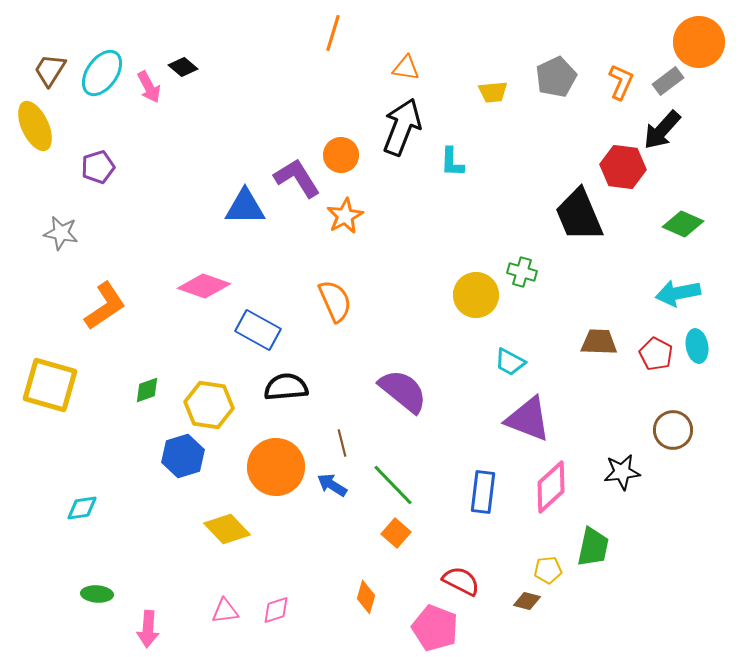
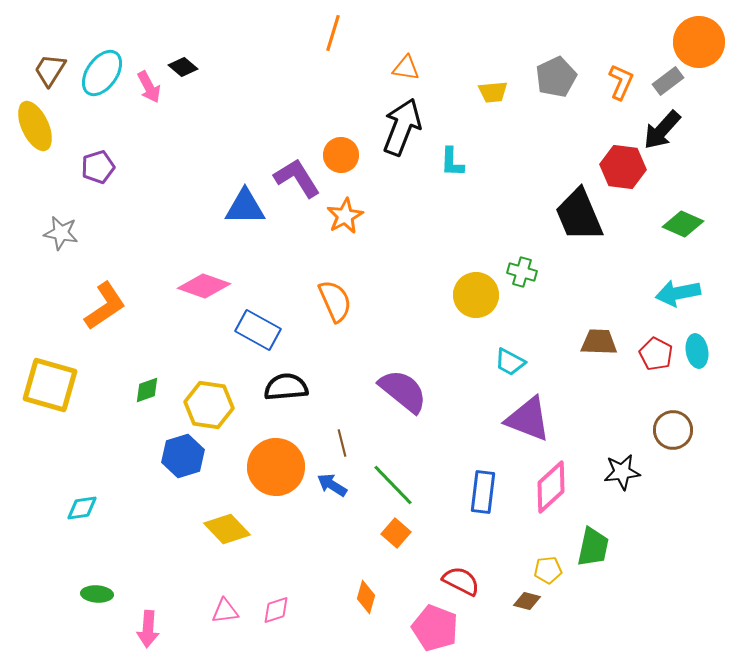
cyan ellipse at (697, 346): moved 5 px down
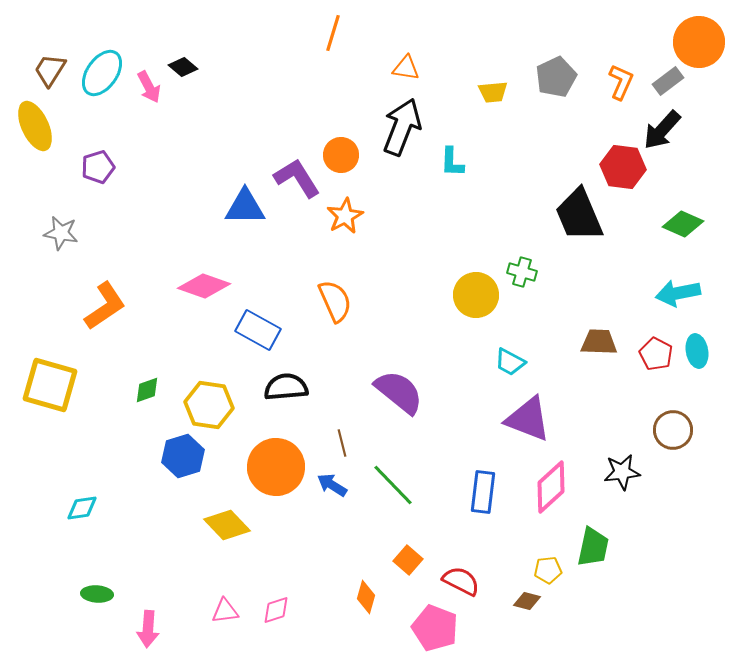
purple semicircle at (403, 391): moved 4 px left, 1 px down
yellow diamond at (227, 529): moved 4 px up
orange square at (396, 533): moved 12 px right, 27 px down
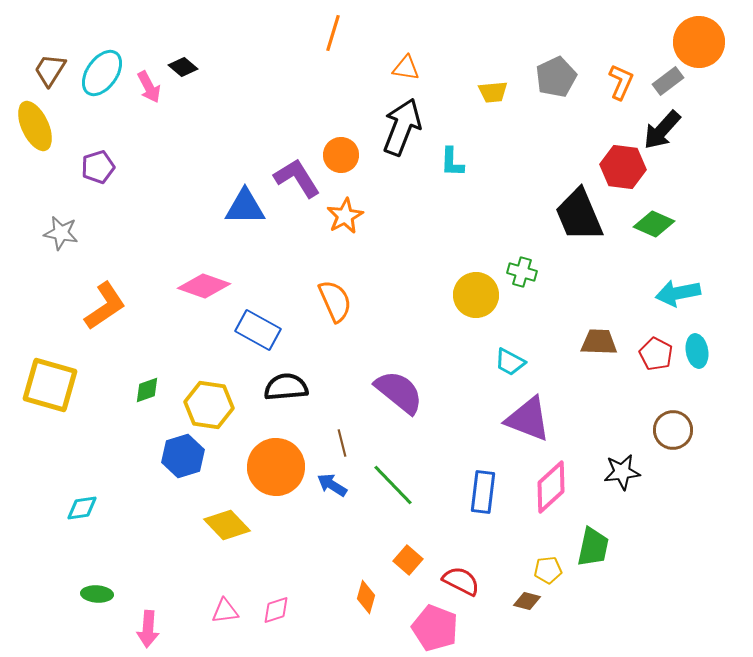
green diamond at (683, 224): moved 29 px left
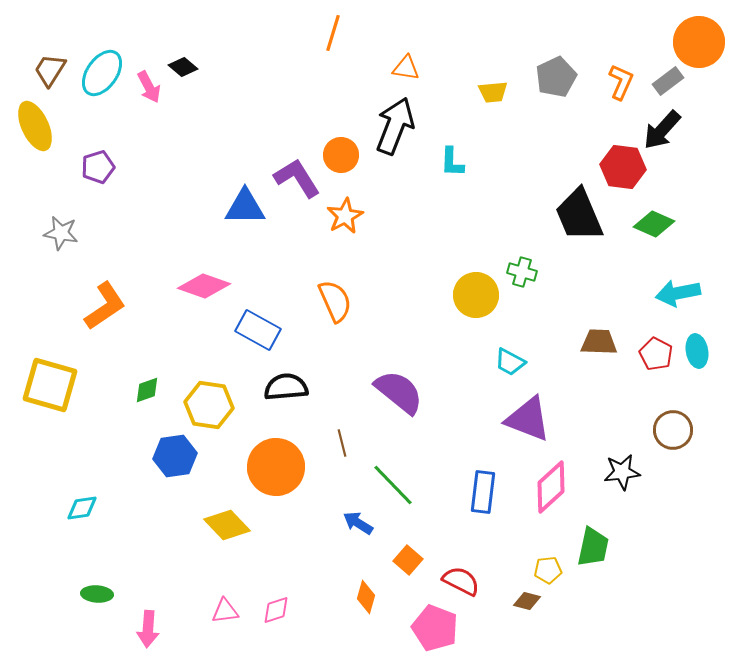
black arrow at (402, 127): moved 7 px left, 1 px up
blue hexagon at (183, 456): moved 8 px left; rotated 9 degrees clockwise
blue arrow at (332, 485): moved 26 px right, 38 px down
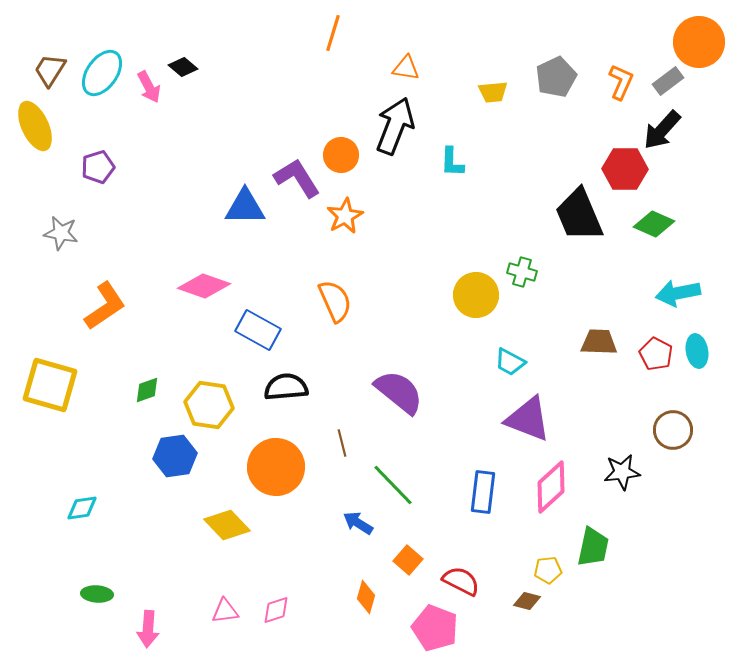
red hexagon at (623, 167): moved 2 px right, 2 px down; rotated 6 degrees counterclockwise
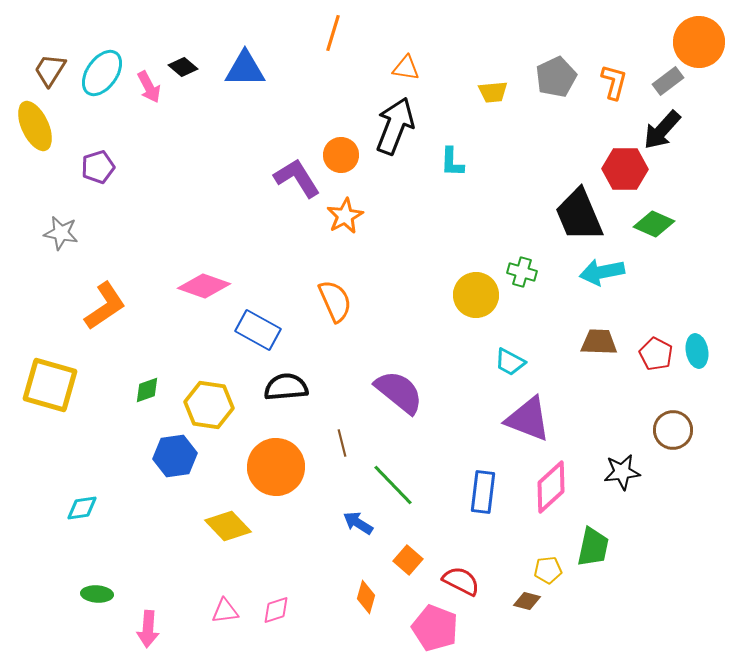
orange L-shape at (621, 82): moved 7 px left; rotated 9 degrees counterclockwise
blue triangle at (245, 207): moved 138 px up
cyan arrow at (678, 293): moved 76 px left, 21 px up
yellow diamond at (227, 525): moved 1 px right, 1 px down
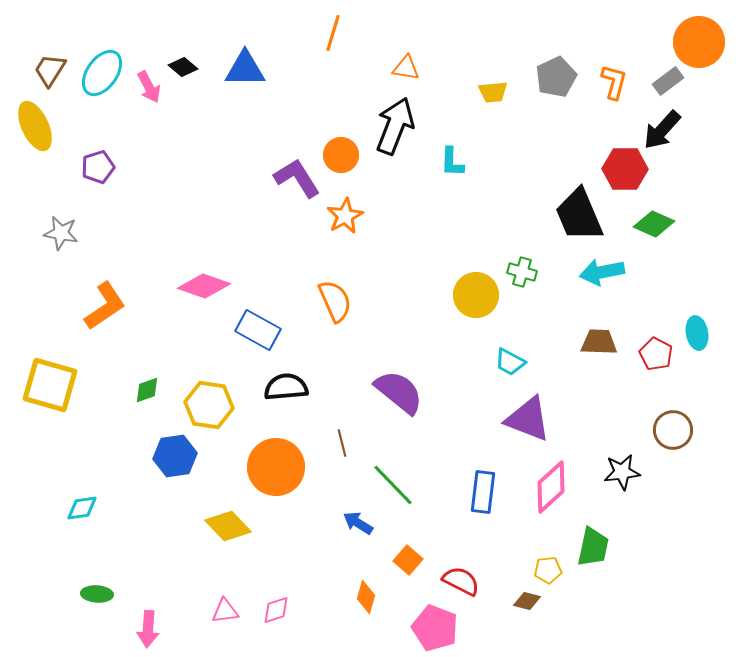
cyan ellipse at (697, 351): moved 18 px up
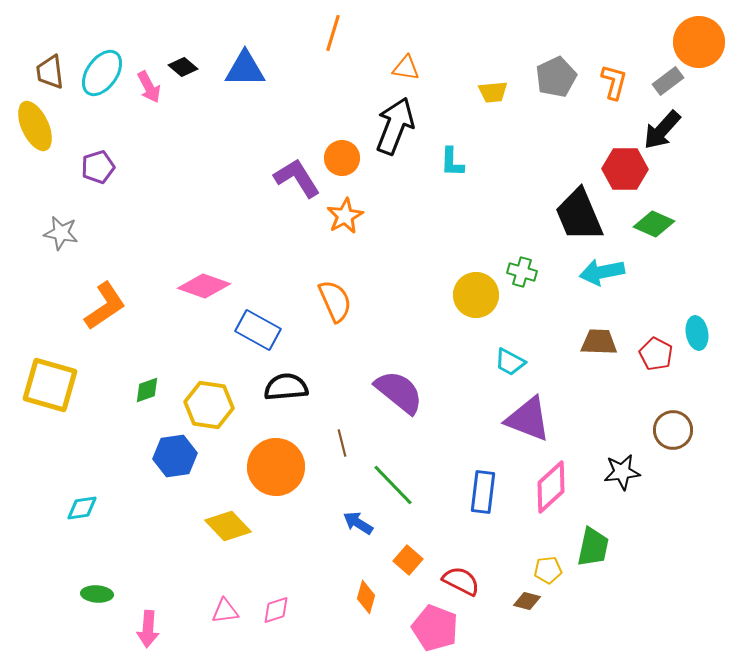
brown trapezoid at (50, 70): moved 2 px down; rotated 39 degrees counterclockwise
orange circle at (341, 155): moved 1 px right, 3 px down
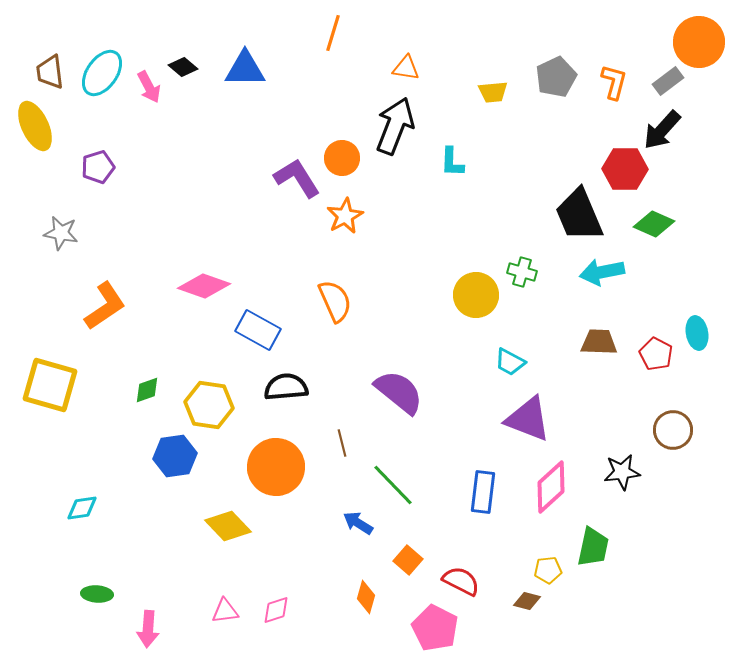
pink pentagon at (435, 628): rotated 6 degrees clockwise
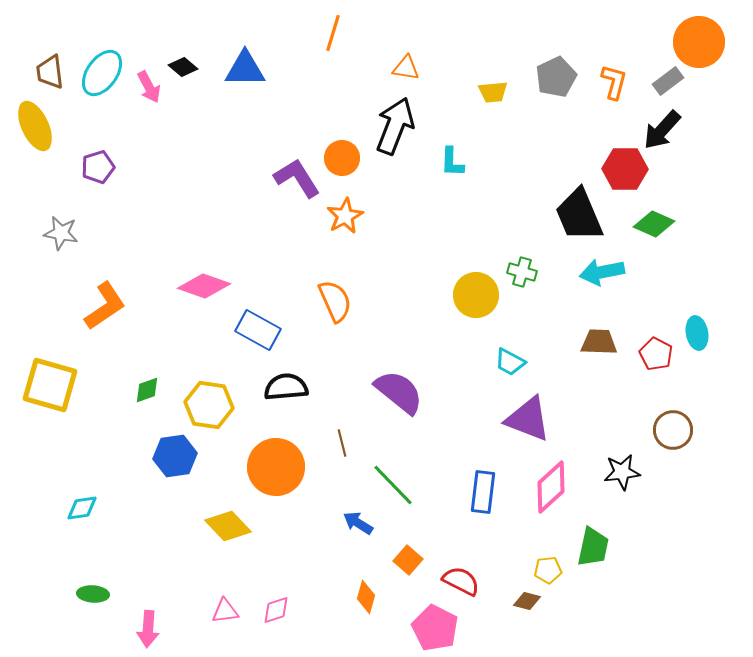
green ellipse at (97, 594): moved 4 px left
